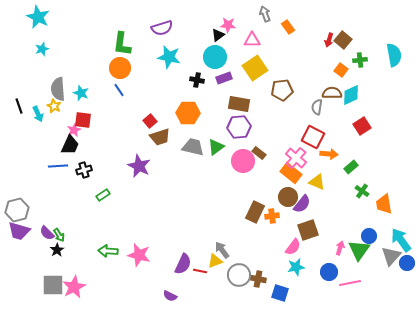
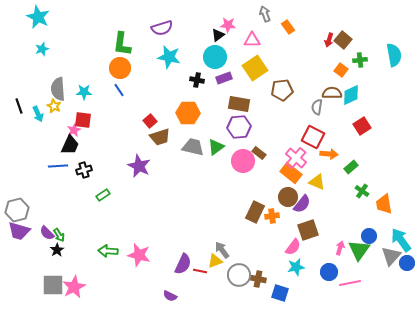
cyan star at (81, 93): moved 3 px right, 1 px up; rotated 21 degrees counterclockwise
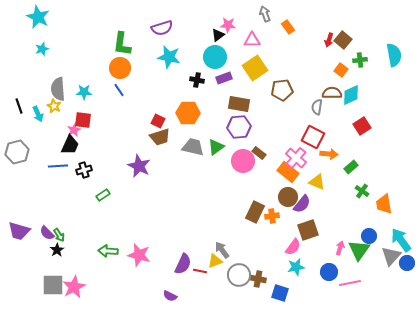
red square at (150, 121): moved 8 px right; rotated 24 degrees counterclockwise
orange rectangle at (291, 173): moved 3 px left, 1 px up
gray hexagon at (17, 210): moved 58 px up
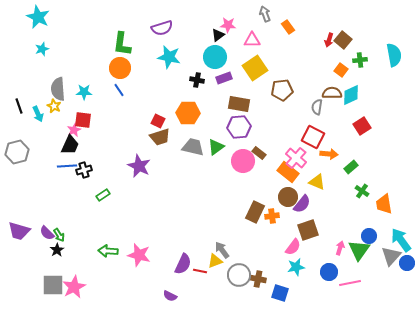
blue line at (58, 166): moved 9 px right
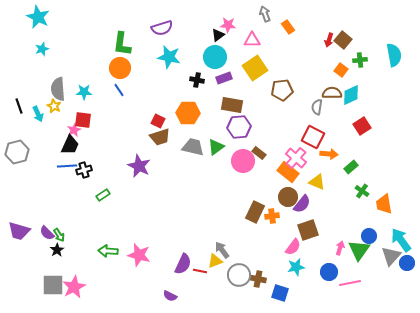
brown rectangle at (239, 104): moved 7 px left, 1 px down
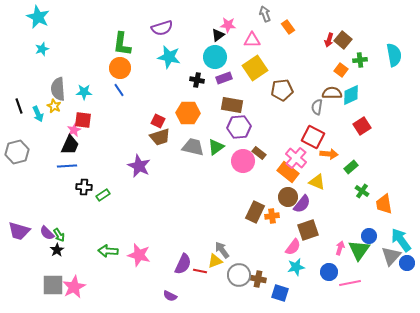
black cross at (84, 170): moved 17 px down; rotated 21 degrees clockwise
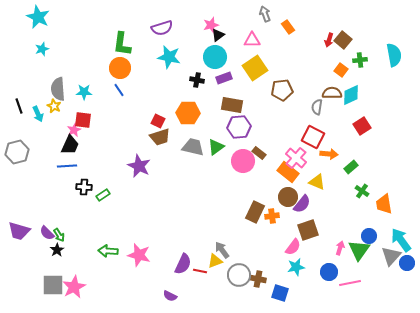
pink star at (228, 25): moved 17 px left; rotated 21 degrees counterclockwise
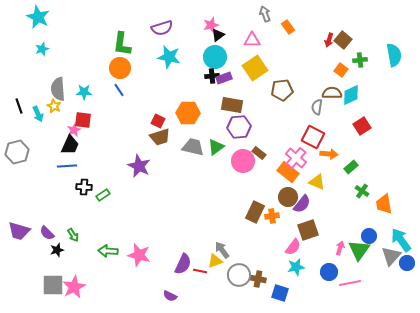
black cross at (197, 80): moved 15 px right, 4 px up; rotated 16 degrees counterclockwise
green arrow at (59, 235): moved 14 px right
black star at (57, 250): rotated 16 degrees clockwise
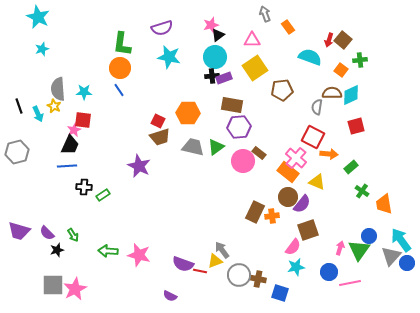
cyan semicircle at (394, 55): moved 84 px left, 2 px down; rotated 60 degrees counterclockwise
red square at (362, 126): moved 6 px left; rotated 18 degrees clockwise
purple semicircle at (183, 264): rotated 85 degrees clockwise
pink star at (74, 287): moved 1 px right, 2 px down
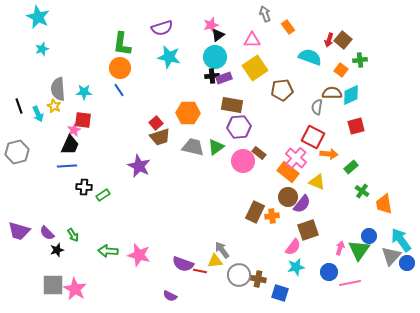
red square at (158, 121): moved 2 px left, 2 px down; rotated 24 degrees clockwise
yellow triangle at (215, 261): rotated 14 degrees clockwise
pink star at (75, 289): rotated 15 degrees counterclockwise
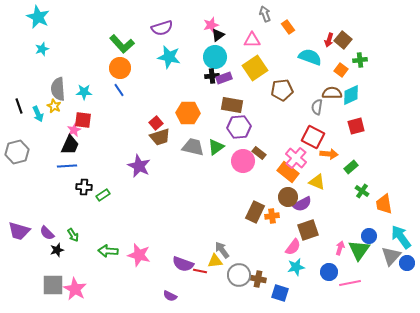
green L-shape at (122, 44): rotated 50 degrees counterclockwise
purple semicircle at (302, 204): rotated 24 degrees clockwise
cyan arrow at (401, 240): moved 3 px up
